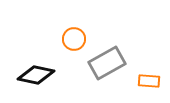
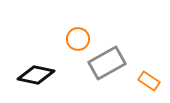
orange circle: moved 4 px right
orange rectangle: rotated 30 degrees clockwise
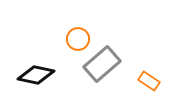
gray rectangle: moved 5 px left, 1 px down; rotated 12 degrees counterclockwise
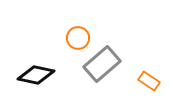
orange circle: moved 1 px up
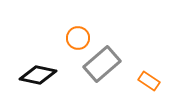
black diamond: moved 2 px right
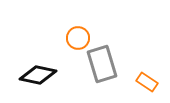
gray rectangle: rotated 66 degrees counterclockwise
orange rectangle: moved 2 px left, 1 px down
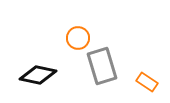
gray rectangle: moved 2 px down
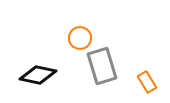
orange circle: moved 2 px right
orange rectangle: rotated 25 degrees clockwise
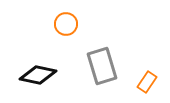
orange circle: moved 14 px left, 14 px up
orange rectangle: rotated 65 degrees clockwise
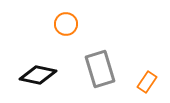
gray rectangle: moved 2 px left, 3 px down
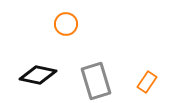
gray rectangle: moved 4 px left, 12 px down
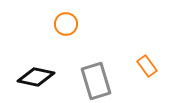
black diamond: moved 2 px left, 2 px down
orange rectangle: moved 16 px up; rotated 70 degrees counterclockwise
